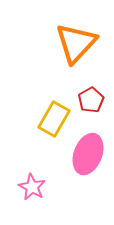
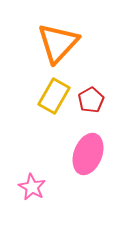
orange triangle: moved 18 px left
yellow rectangle: moved 23 px up
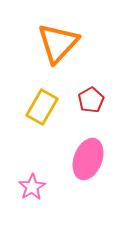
yellow rectangle: moved 12 px left, 11 px down
pink ellipse: moved 5 px down
pink star: rotated 12 degrees clockwise
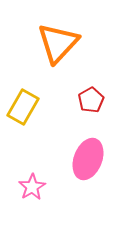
yellow rectangle: moved 19 px left
